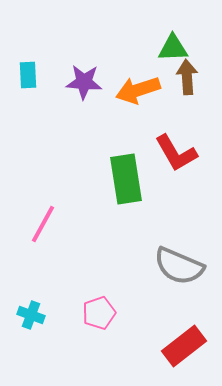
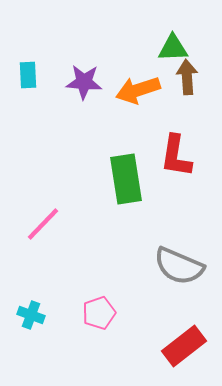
red L-shape: moved 3 px down; rotated 39 degrees clockwise
pink line: rotated 15 degrees clockwise
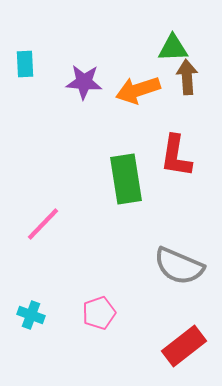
cyan rectangle: moved 3 px left, 11 px up
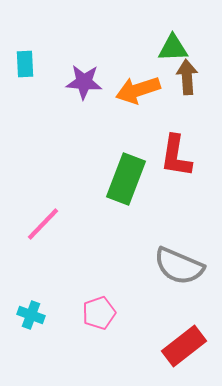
green rectangle: rotated 30 degrees clockwise
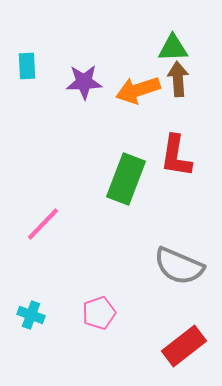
cyan rectangle: moved 2 px right, 2 px down
brown arrow: moved 9 px left, 2 px down
purple star: rotated 6 degrees counterclockwise
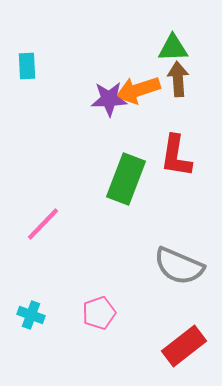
purple star: moved 25 px right, 17 px down
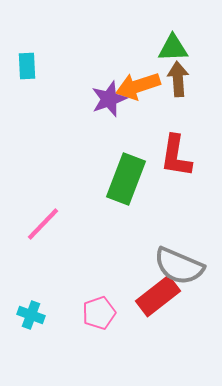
orange arrow: moved 4 px up
purple star: rotated 18 degrees counterclockwise
red rectangle: moved 26 px left, 50 px up
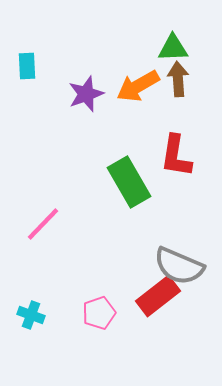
orange arrow: rotated 12 degrees counterclockwise
purple star: moved 23 px left, 5 px up
green rectangle: moved 3 px right, 3 px down; rotated 51 degrees counterclockwise
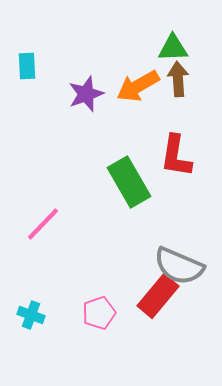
red rectangle: rotated 12 degrees counterclockwise
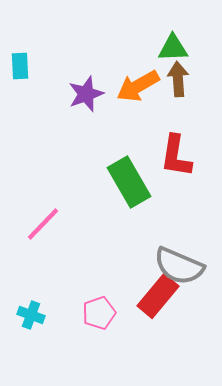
cyan rectangle: moved 7 px left
